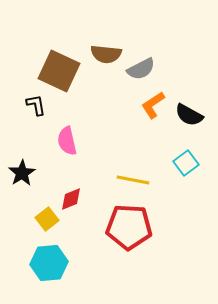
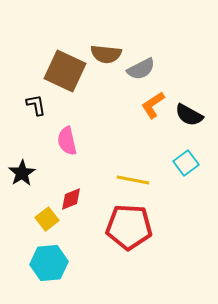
brown square: moved 6 px right
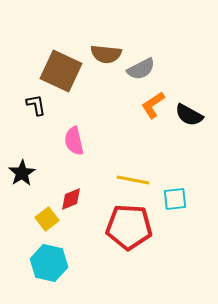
brown square: moved 4 px left
pink semicircle: moved 7 px right
cyan square: moved 11 px left, 36 px down; rotated 30 degrees clockwise
cyan hexagon: rotated 18 degrees clockwise
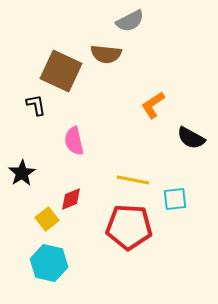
gray semicircle: moved 11 px left, 48 px up
black semicircle: moved 2 px right, 23 px down
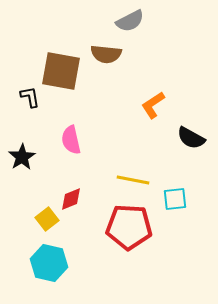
brown square: rotated 15 degrees counterclockwise
black L-shape: moved 6 px left, 8 px up
pink semicircle: moved 3 px left, 1 px up
black star: moved 16 px up
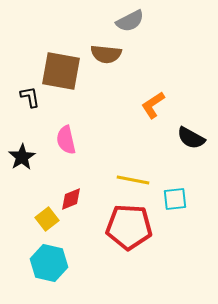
pink semicircle: moved 5 px left
